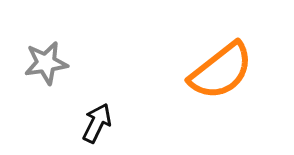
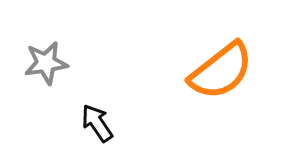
black arrow: rotated 60 degrees counterclockwise
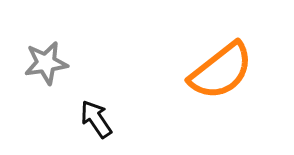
black arrow: moved 1 px left, 4 px up
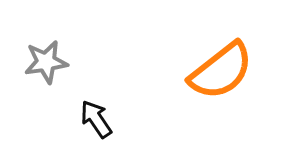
gray star: moved 1 px up
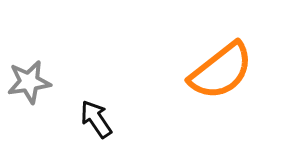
gray star: moved 17 px left, 20 px down
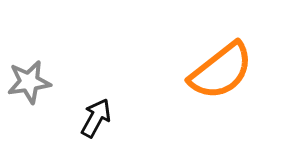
black arrow: moved 1 px up; rotated 63 degrees clockwise
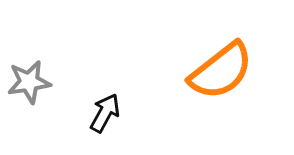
black arrow: moved 9 px right, 5 px up
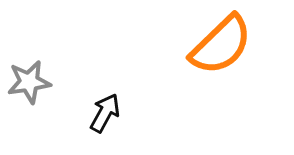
orange semicircle: moved 26 px up; rotated 6 degrees counterclockwise
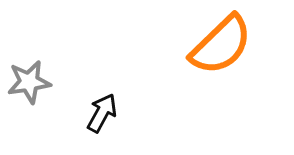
black arrow: moved 3 px left
